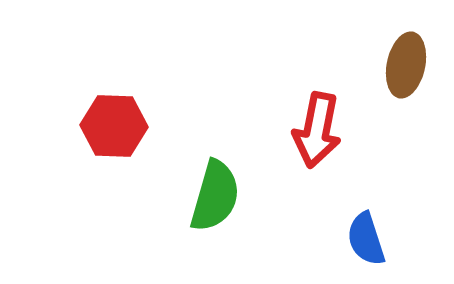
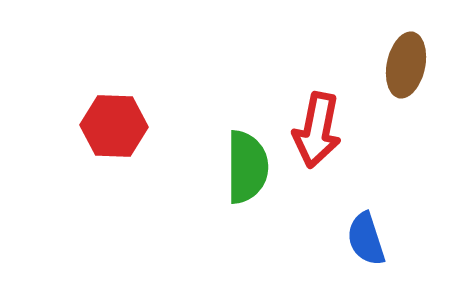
green semicircle: moved 32 px right, 29 px up; rotated 16 degrees counterclockwise
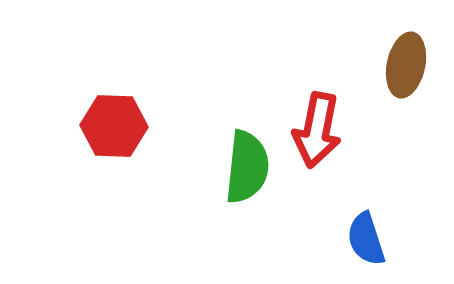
green semicircle: rotated 6 degrees clockwise
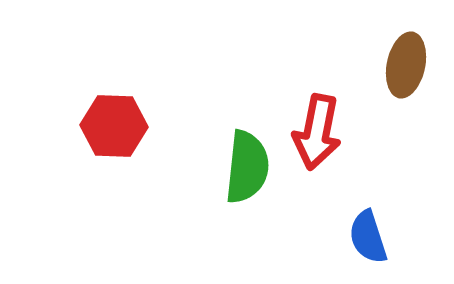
red arrow: moved 2 px down
blue semicircle: moved 2 px right, 2 px up
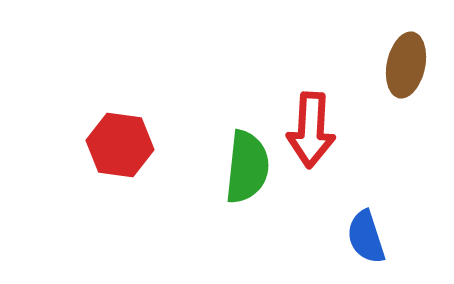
red hexagon: moved 6 px right, 19 px down; rotated 6 degrees clockwise
red arrow: moved 6 px left, 2 px up; rotated 8 degrees counterclockwise
blue semicircle: moved 2 px left
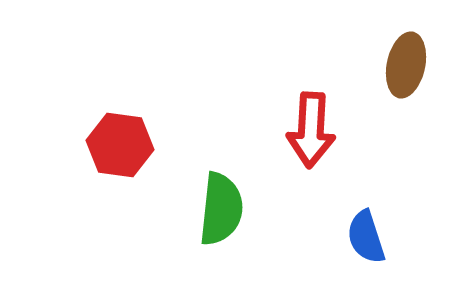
green semicircle: moved 26 px left, 42 px down
